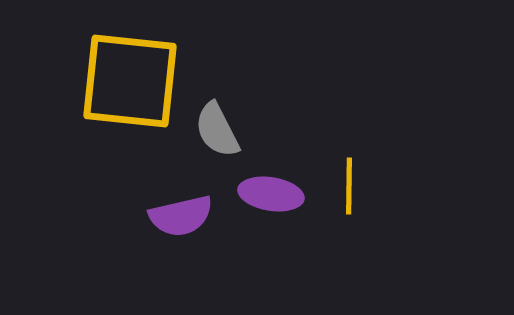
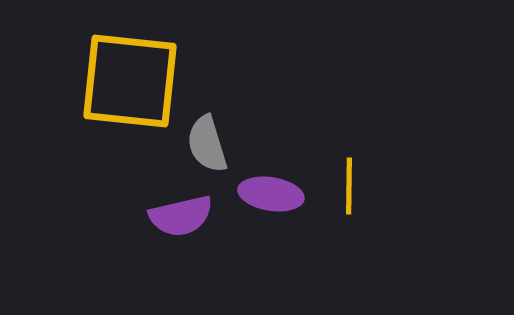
gray semicircle: moved 10 px left, 14 px down; rotated 10 degrees clockwise
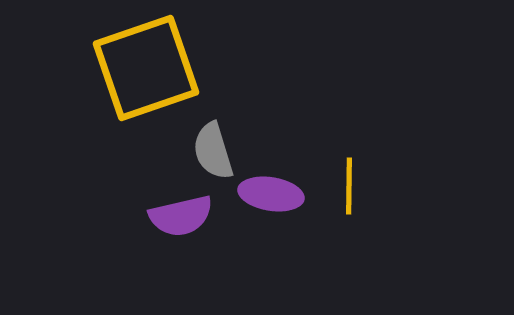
yellow square: moved 16 px right, 13 px up; rotated 25 degrees counterclockwise
gray semicircle: moved 6 px right, 7 px down
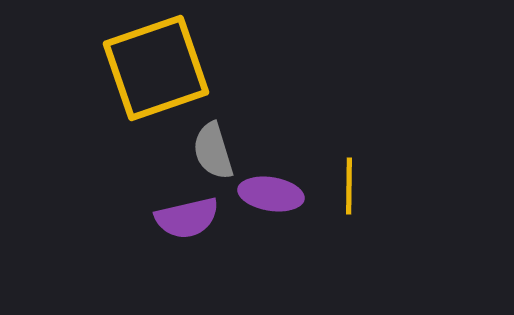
yellow square: moved 10 px right
purple semicircle: moved 6 px right, 2 px down
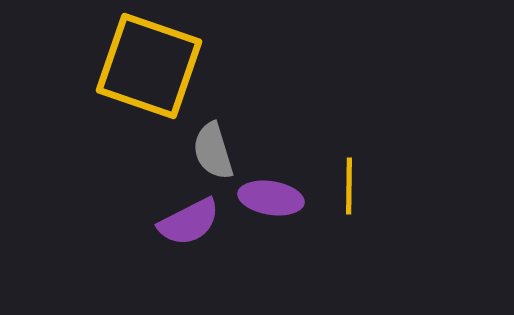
yellow square: moved 7 px left, 2 px up; rotated 38 degrees clockwise
purple ellipse: moved 4 px down
purple semicircle: moved 2 px right, 4 px down; rotated 14 degrees counterclockwise
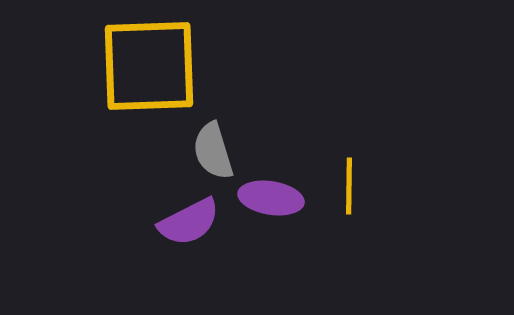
yellow square: rotated 21 degrees counterclockwise
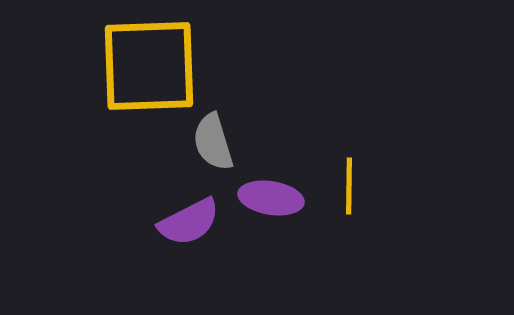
gray semicircle: moved 9 px up
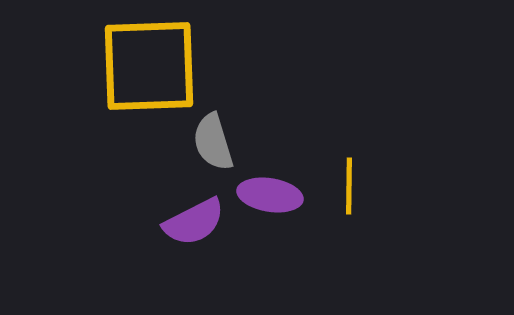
purple ellipse: moved 1 px left, 3 px up
purple semicircle: moved 5 px right
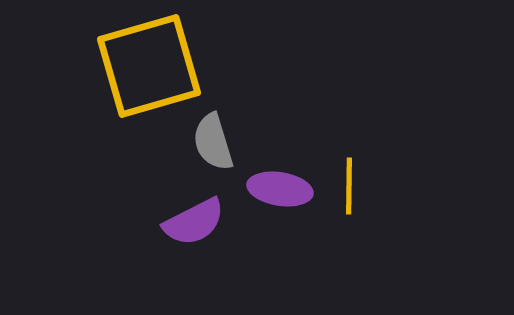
yellow square: rotated 14 degrees counterclockwise
purple ellipse: moved 10 px right, 6 px up
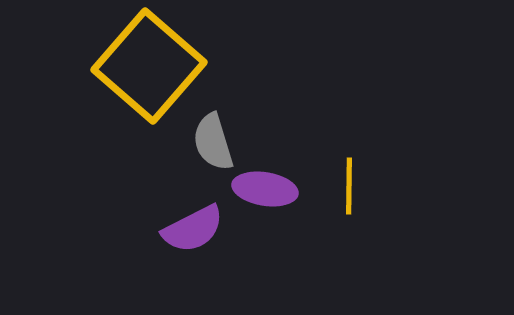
yellow square: rotated 33 degrees counterclockwise
purple ellipse: moved 15 px left
purple semicircle: moved 1 px left, 7 px down
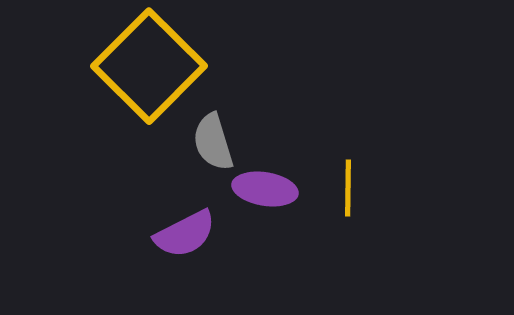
yellow square: rotated 4 degrees clockwise
yellow line: moved 1 px left, 2 px down
purple semicircle: moved 8 px left, 5 px down
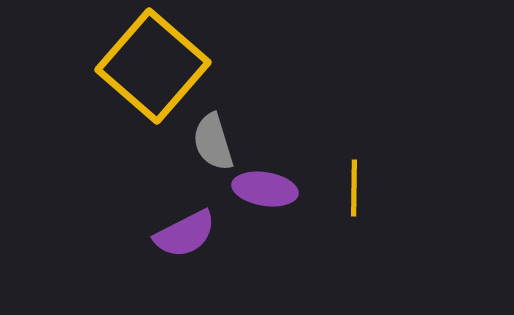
yellow square: moved 4 px right; rotated 4 degrees counterclockwise
yellow line: moved 6 px right
